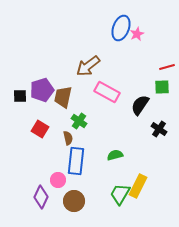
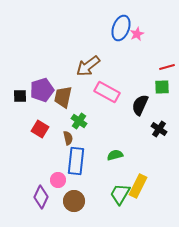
black semicircle: rotated 10 degrees counterclockwise
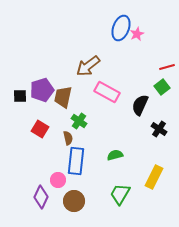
green square: rotated 35 degrees counterclockwise
yellow rectangle: moved 16 px right, 9 px up
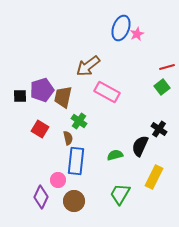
black semicircle: moved 41 px down
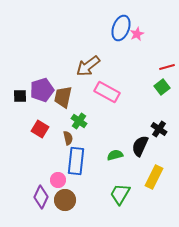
brown circle: moved 9 px left, 1 px up
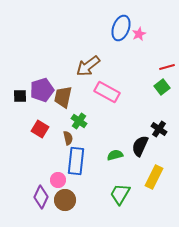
pink star: moved 2 px right
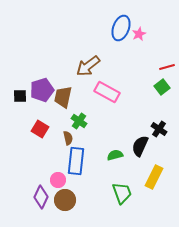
green trapezoid: moved 2 px right, 1 px up; rotated 130 degrees clockwise
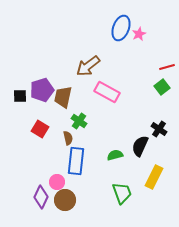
pink circle: moved 1 px left, 2 px down
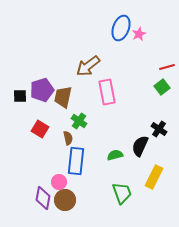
pink rectangle: rotated 50 degrees clockwise
pink circle: moved 2 px right
purple diamond: moved 2 px right, 1 px down; rotated 15 degrees counterclockwise
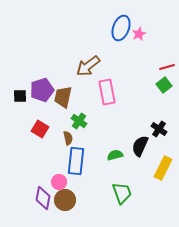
green square: moved 2 px right, 2 px up
yellow rectangle: moved 9 px right, 9 px up
